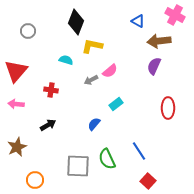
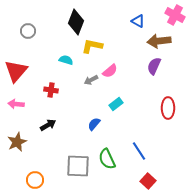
brown star: moved 5 px up
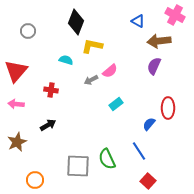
blue semicircle: moved 55 px right
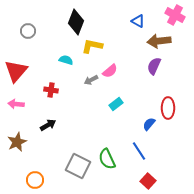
gray square: rotated 25 degrees clockwise
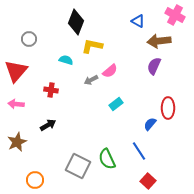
gray circle: moved 1 px right, 8 px down
blue semicircle: moved 1 px right
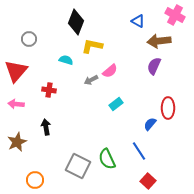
red cross: moved 2 px left
black arrow: moved 2 px left, 2 px down; rotated 70 degrees counterclockwise
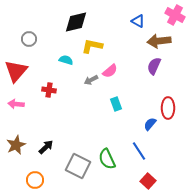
black diamond: rotated 55 degrees clockwise
cyan rectangle: rotated 72 degrees counterclockwise
black arrow: moved 20 px down; rotated 56 degrees clockwise
brown star: moved 1 px left, 3 px down
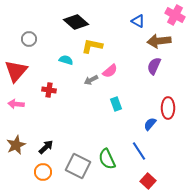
black diamond: rotated 55 degrees clockwise
orange circle: moved 8 px right, 8 px up
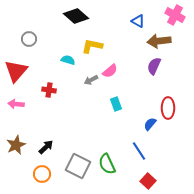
black diamond: moved 6 px up
cyan semicircle: moved 2 px right
green semicircle: moved 5 px down
orange circle: moved 1 px left, 2 px down
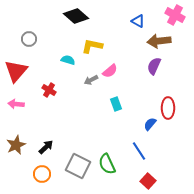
red cross: rotated 24 degrees clockwise
